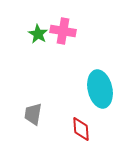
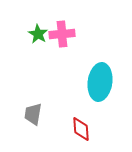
pink cross: moved 1 px left, 3 px down; rotated 15 degrees counterclockwise
cyan ellipse: moved 7 px up; rotated 21 degrees clockwise
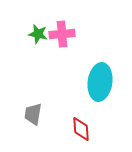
green star: rotated 18 degrees counterclockwise
